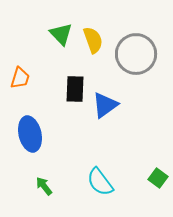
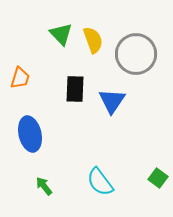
blue triangle: moved 7 px right, 4 px up; rotated 20 degrees counterclockwise
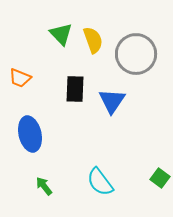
orange trapezoid: rotated 95 degrees clockwise
green square: moved 2 px right
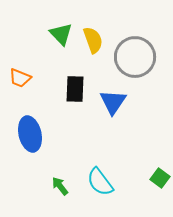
gray circle: moved 1 px left, 3 px down
blue triangle: moved 1 px right, 1 px down
green arrow: moved 16 px right
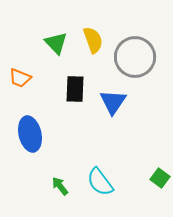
green triangle: moved 5 px left, 9 px down
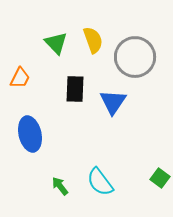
orange trapezoid: rotated 85 degrees counterclockwise
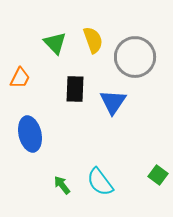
green triangle: moved 1 px left
green square: moved 2 px left, 3 px up
green arrow: moved 2 px right, 1 px up
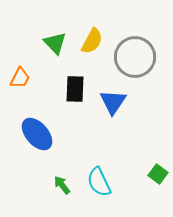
yellow semicircle: moved 1 px left, 1 px down; rotated 48 degrees clockwise
blue ellipse: moved 7 px right; rotated 28 degrees counterclockwise
green square: moved 1 px up
cyan semicircle: moved 1 px left; rotated 12 degrees clockwise
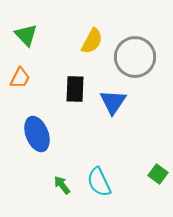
green triangle: moved 29 px left, 8 px up
blue ellipse: rotated 20 degrees clockwise
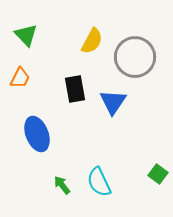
black rectangle: rotated 12 degrees counterclockwise
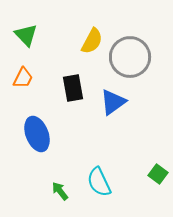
gray circle: moved 5 px left
orange trapezoid: moved 3 px right
black rectangle: moved 2 px left, 1 px up
blue triangle: rotated 20 degrees clockwise
green arrow: moved 2 px left, 6 px down
